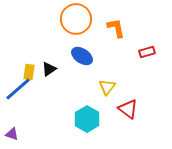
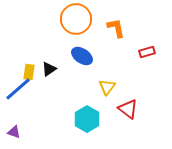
purple triangle: moved 2 px right, 2 px up
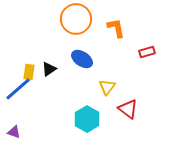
blue ellipse: moved 3 px down
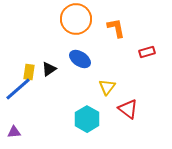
blue ellipse: moved 2 px left
purple triangle: rotated 24 degrees counterclockwise
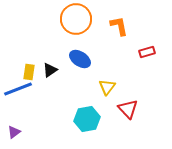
orange L-shape: moved 3 px right, 2 px up
black triangle: moved 1 px right, 1 px down
blue line: rotated 20 degrees clockwise
red triangle: rotated 10 degrees clockwise
cyan hexagon: rotated 20 degrees clockwise
purple triangle: rotated 32 degrees counterclockwise
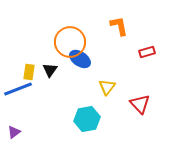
orange circle: moved 6 px left, 23 px down
black triangle: rotated 21 degrees counterclockwise
red triangle: moved 12 px right, 5 px up
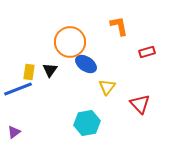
blue ellipse: moved 6 px right, 5 px down
cyan hexagon: moved 4 px down
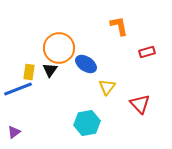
orange circle: moved 11 px left, 6 px down
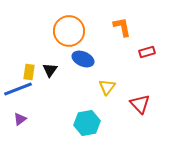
orange L-shape: moved 3 px right, 1 px down
orange circle: moved 10 px right, 17 px up
blue ellipse: moved 3 px left, 5 px up; rotated 10 degrees counterclockwise
purple triangle: moved 6 px right, 13 px up
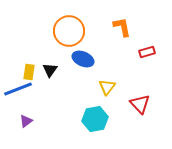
purple triangle: moved 6 px right, 2 px down
cyan hexagon: moved 8 px right, 4 px up
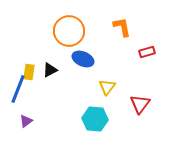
black triangle: rotated 28 degrees clockwise
blue line: rotated 48 degrees counterclockwise
red triangle: rotated 20 degrees clockwise
cyan hexagon: rotated 15 degrees clockwise
